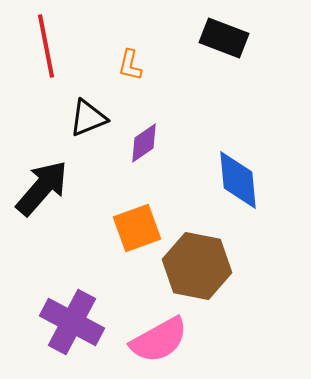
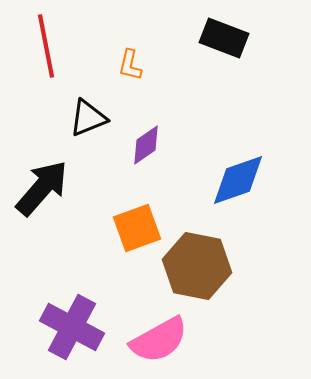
purple diamond: moved 2 px right, 2 px down
blue diamond: rotated 76 degrees clockwise
purple cross: moved 5 px down
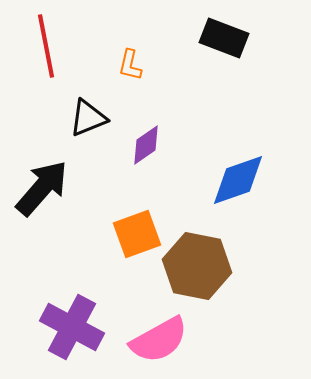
orange square: moved 6 px down
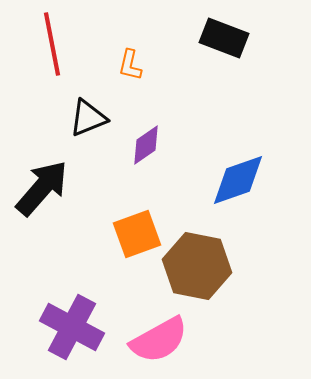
red line: moved 6 px right, 2 px up
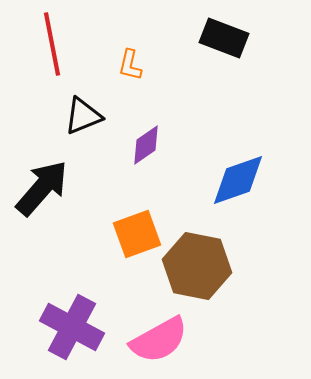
black triangle: moved 5 px left, 2 px up
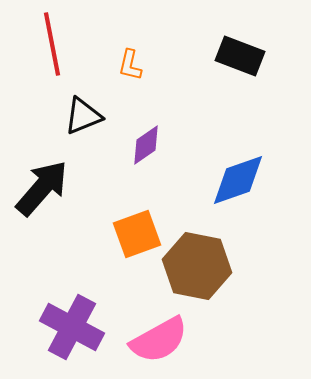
black rectangle: moved 16 px right, 18 px down
